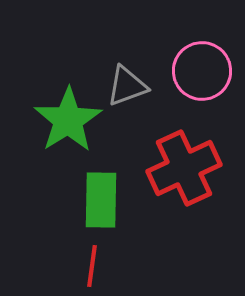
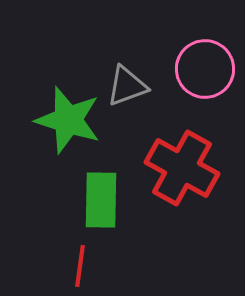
pink circle: moved 3 px right, 2 px up
green star: rotated 22 degrees counterclockwise
red cross: moved 2 px left; rotated 36 degrees counterclockwise
red line: moved 12 px left
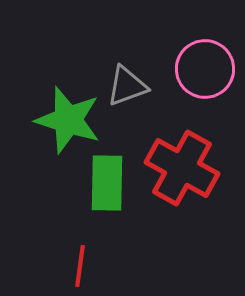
green rectangle: moved 6 px right, 17 px up
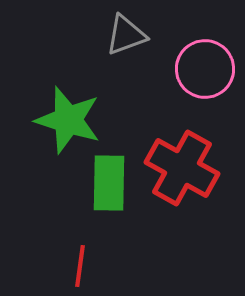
gray triangle: moved 1 px left, 51 px up
green rectangle: moved 2 px right
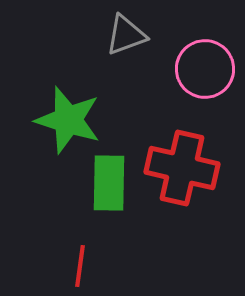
red cross: rotated 16 degrees counterclockwise
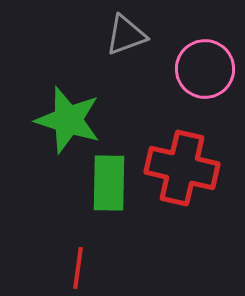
red line: moved 2 px left, 2 px down
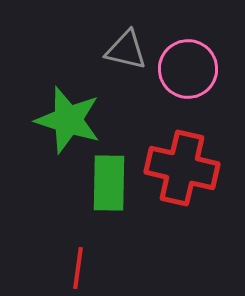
gray triangle: moved 15 px down; rotated 33 degrees clockwise
pink circle: moved 17 px left
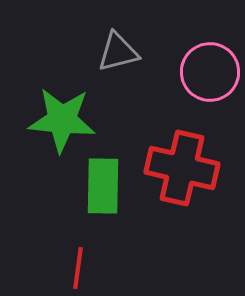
gray triangle: moved 8 px left, 2 px down; rotated 27 degrees counterclockwise
pink circle: moved 22 px right, 3 px down
green star: moved 6 px left; rotated 12 degrees counterclockwise
green rectangle: moved 6 px left, 3 px down
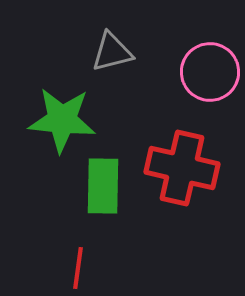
gray triangle: moved 6 px left
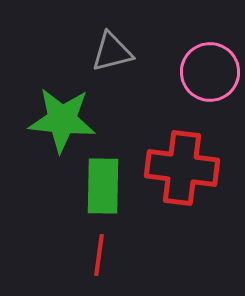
red cross: rotated 6 degrees counterclockwise
red line: moved 21 px right, 13 px up
